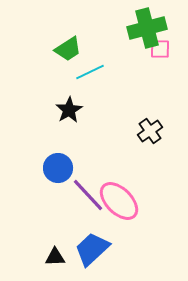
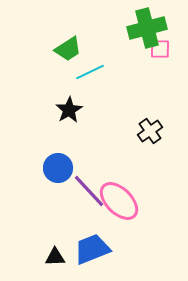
purple line: moved 1 px right, 4 px up
blue trapezoid: rotated 21 degrees clockwise
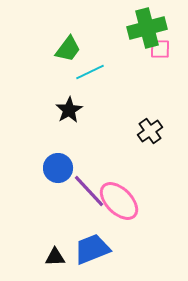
green trapezoid: rotated 20 degrees counterclockwise
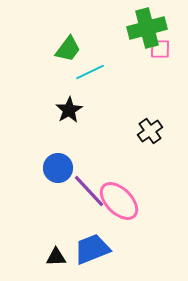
black triangle: moved 1 px right
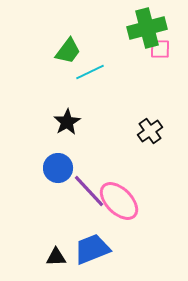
green trapezoid: moved 2 px down
black star: moved 2 px left, 12 px down
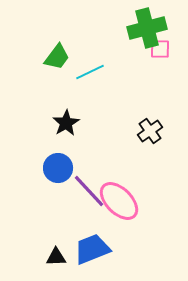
green trapezoid: moved 11 px left, 6 px down
black star: moved 1 px left, 1 px down
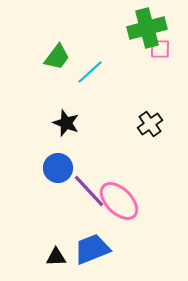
cyan line: rotated 16 degrees counterclockwise
black star: rotated 20 degrees counterclockwise
black cross: moved 7 px up
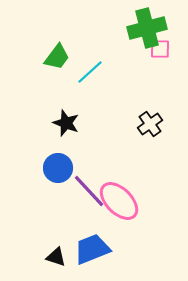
black triangle: rotated 20 degrees clockwise
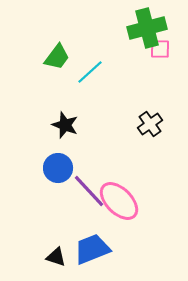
black star: moved 1 px left, 2 px down
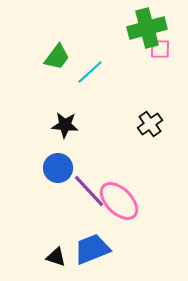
black star: rotated 16 degrees counterclockwise
